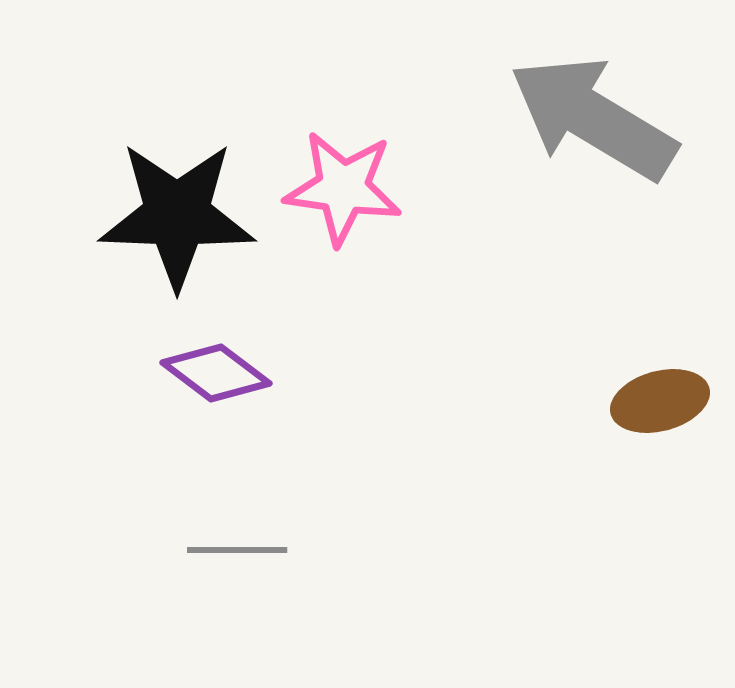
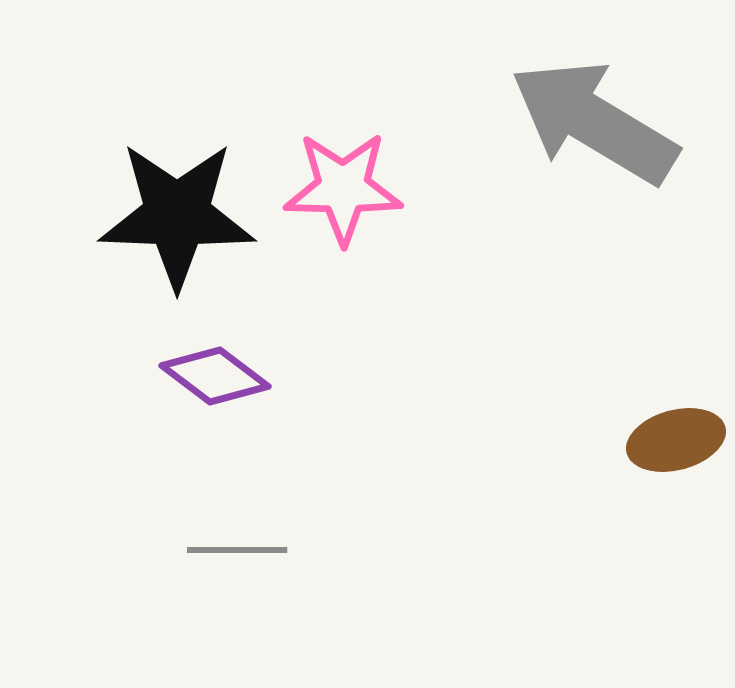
gray arrow: moved 1 px right, 4 px down
pink star: rotated 7 degrees counterclockwise
purple diamond: moved 1 px left, 3 px down
brown ellipse: moved 16 px right, 39 px down
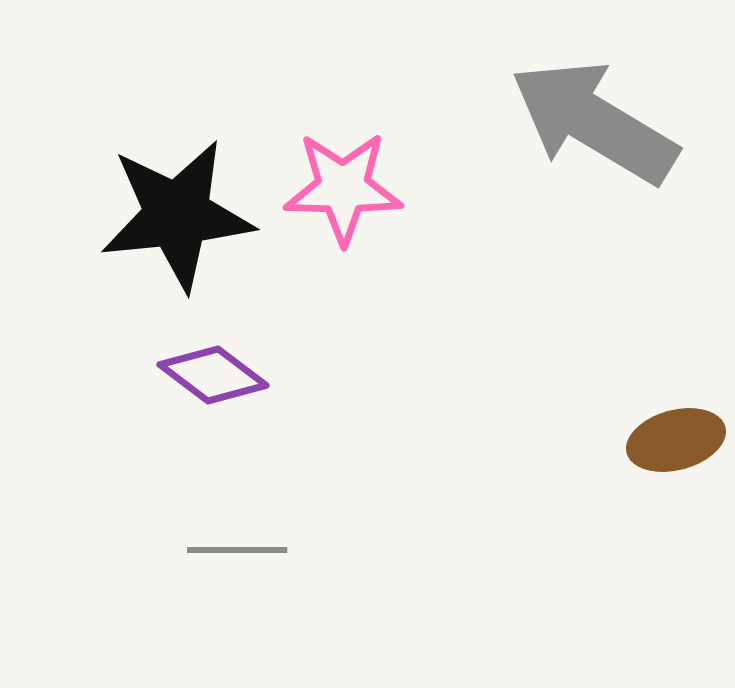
black star: rotated 8 degrees counterclockwise
purple diamond: moved 2 px left, 1 px up
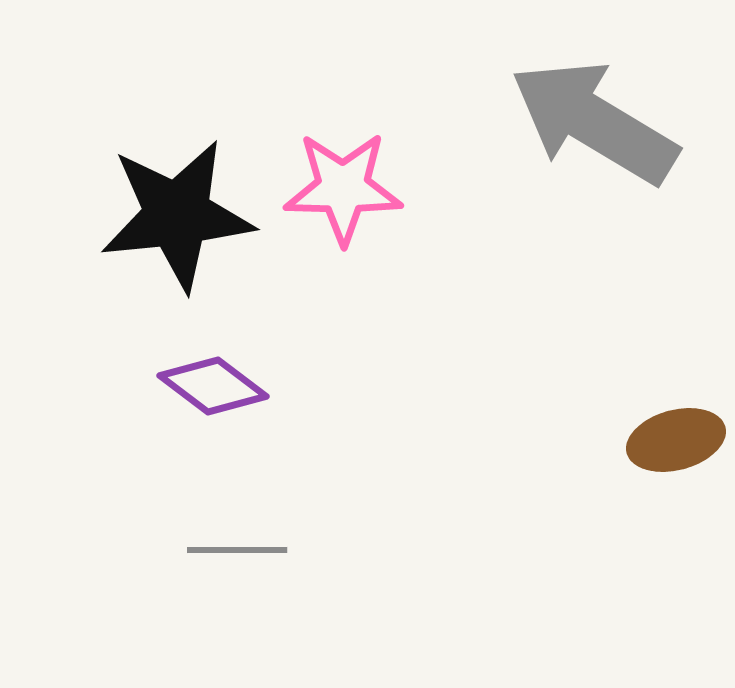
purple diamond: moved 11 px down
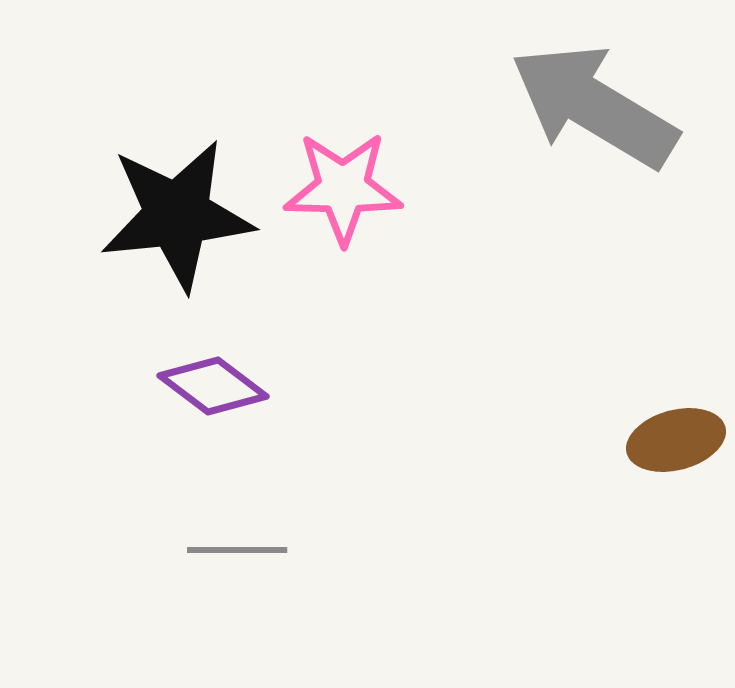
gray arrow: moved 16 px up
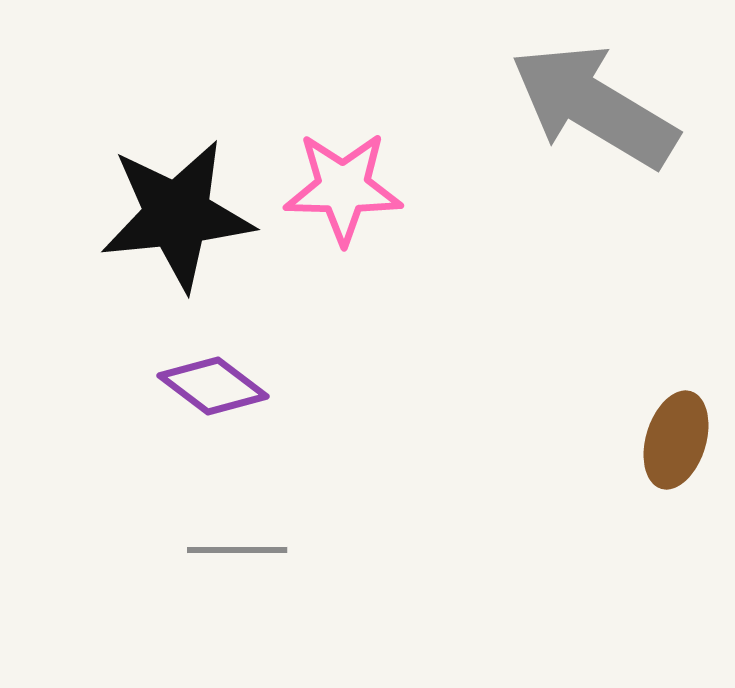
brown ellipse: rotated 58 degrees counterclockwise
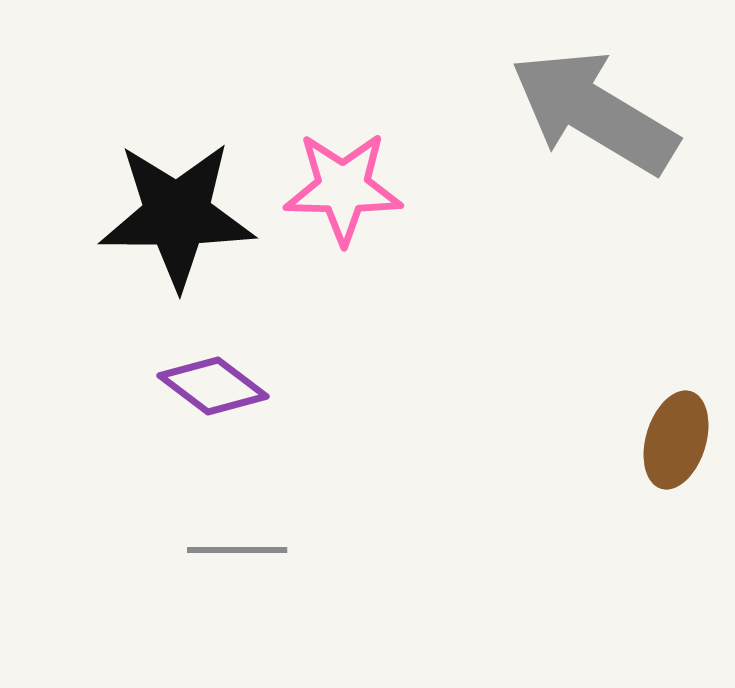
gray arrow: moved 6 px down
black star: rotated 6 degrees clockwise
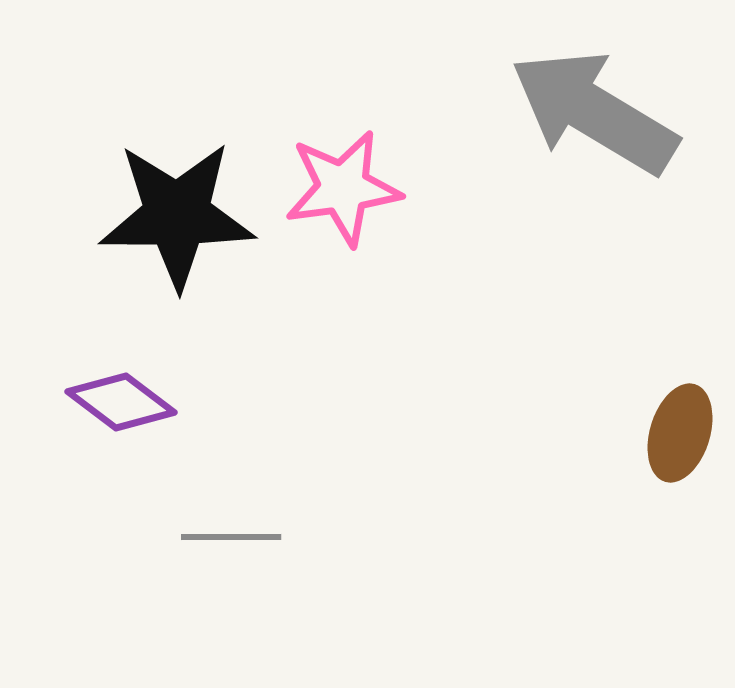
pink star: rotated 9 degrees counterclockwise
purple diamond: moved 92 px left, 16 px down
brown ellipse: moved 4 px right, 7 px up
gray line: moved 6 px left, 13 px up
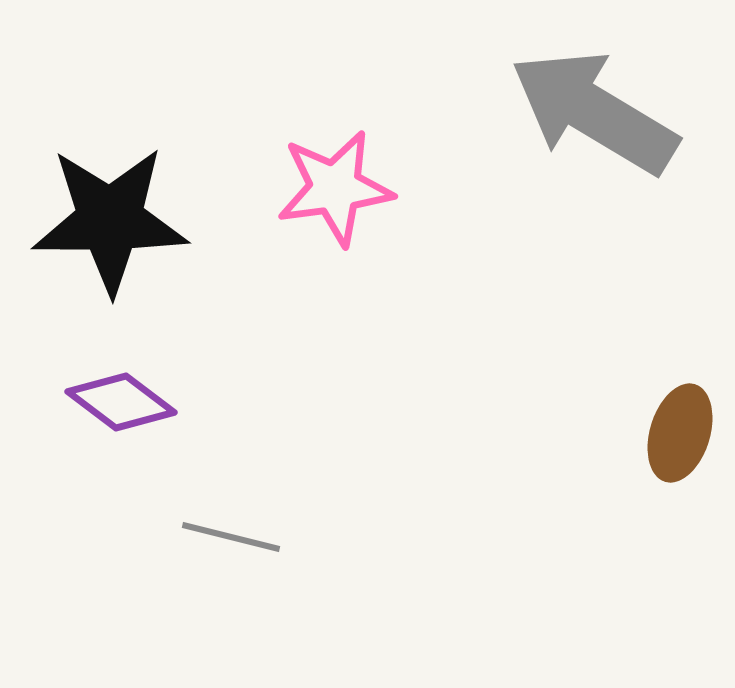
pink star: moved 8 px left
black star: moved 67 px left, 5 px down
gray line: rotated 14 degrees clockwise
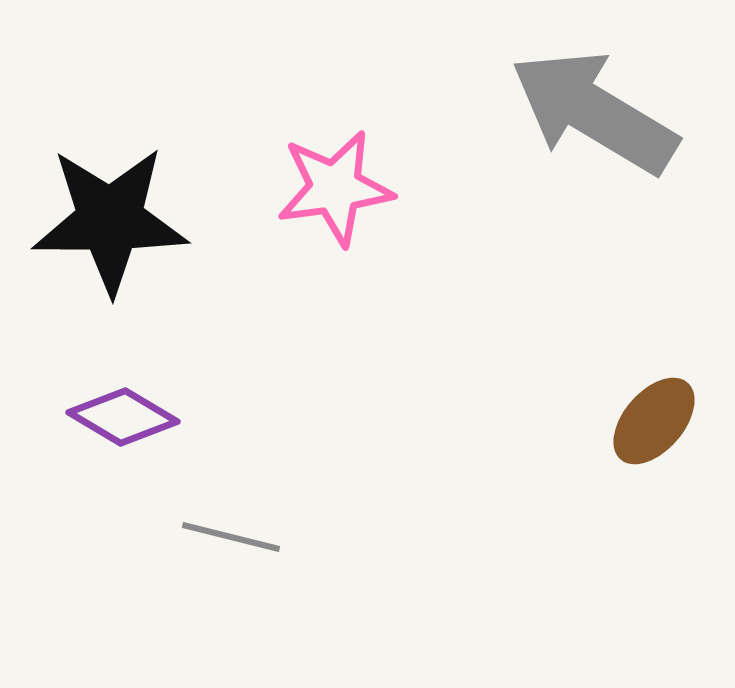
purple diamond: moved 2 px right, 15 px down; rotated 6 degrees counterclockwise
brown ellipse: moved 26 px left, 12 px up; rotated 24 degrees clockwise
